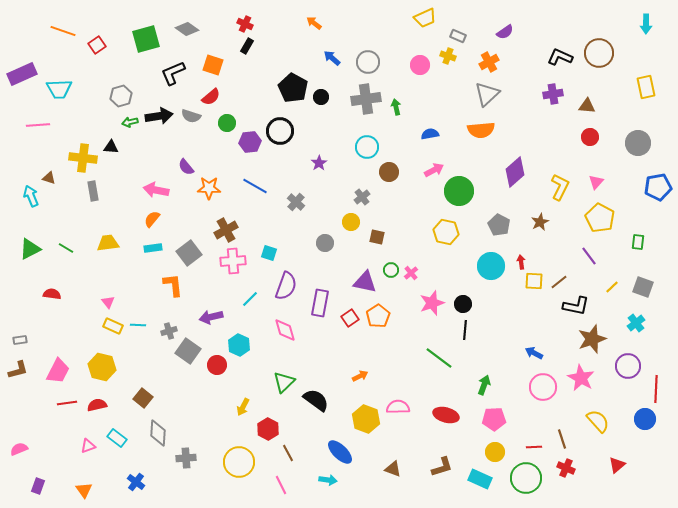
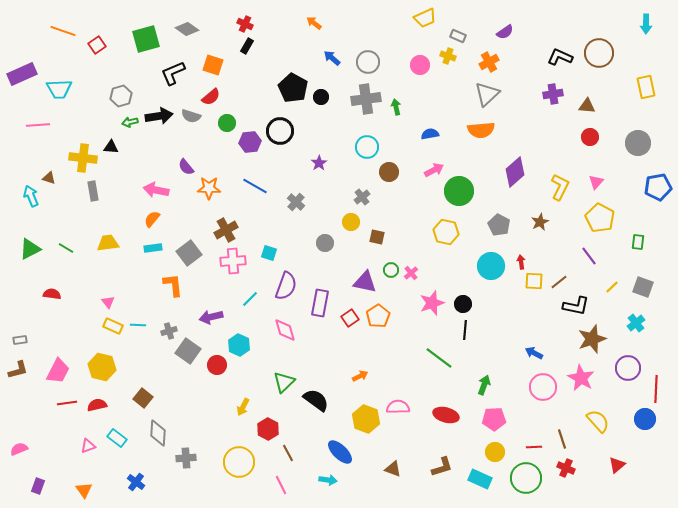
purple circle at (628, 366): moved 2 px down
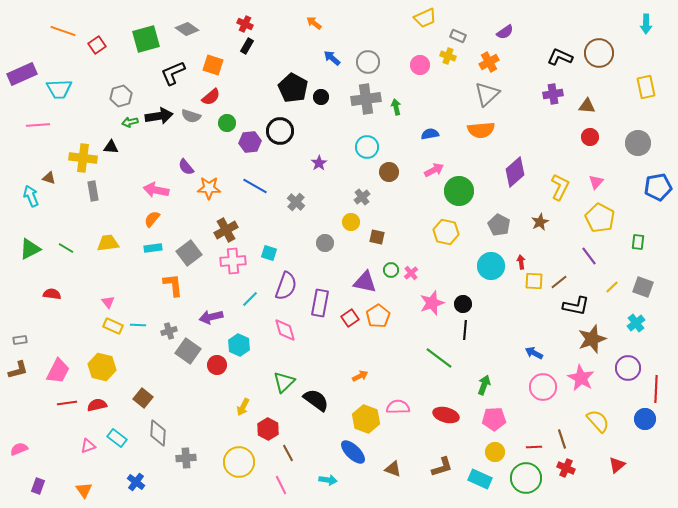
blue ellipse at (340, 452): moved 13 px right
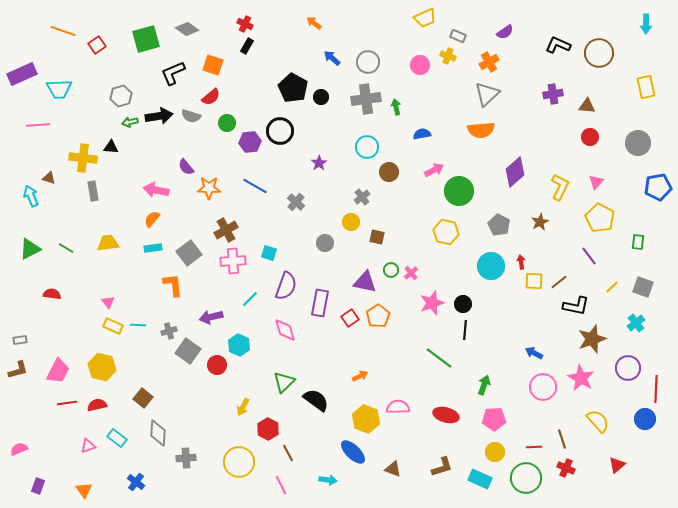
black L-shape at (560, 57): moved 2 px left, 12 px up
blue semicircle at (430, 134): moved 8 px left
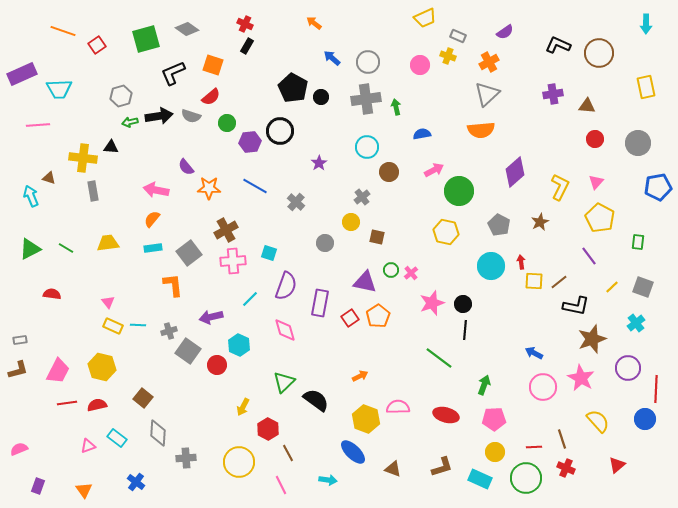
red circle at (590, 137): moved 5 px right, 2 px down
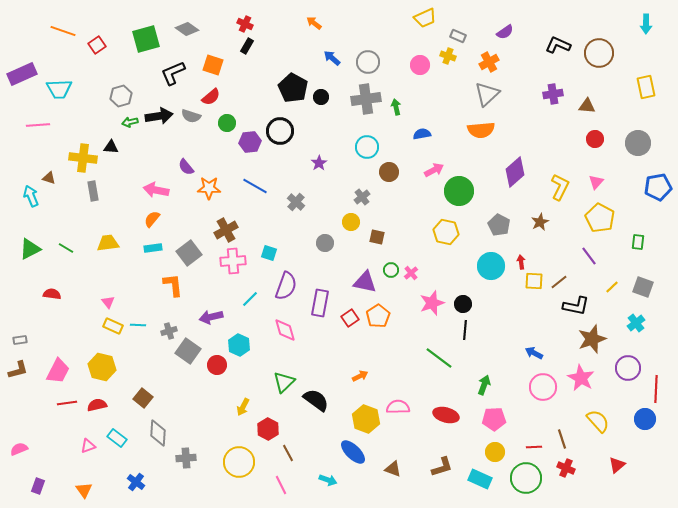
cyan arrow at (328, 480): rotated 12 degrees clockwise
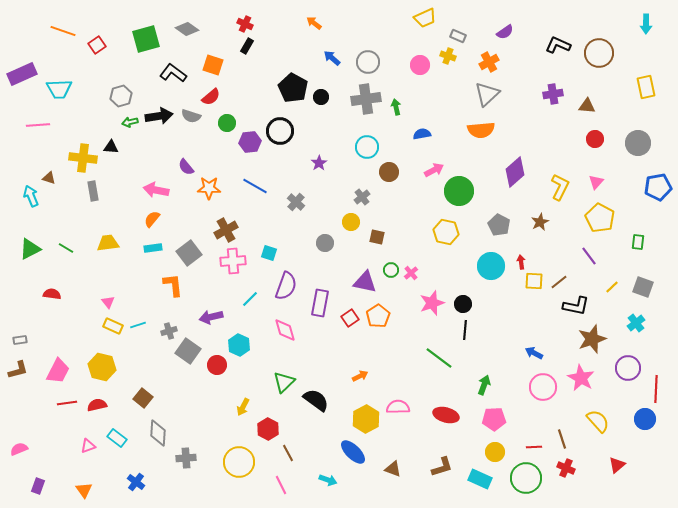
black L-shape at (173, 73): rotated 60 degrees clockwise
cyan line at (138, 325): rotated 21 degrees counterclockwise
yellow hexagon at (366, 419): rotated 12 degrees clockwise
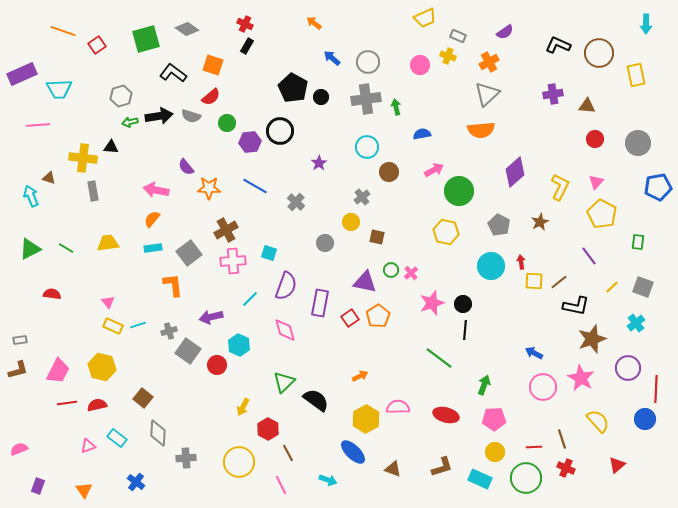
yellow rectangle at (646, 87): moved 10 px left, 12 px up
yellow pentagon at (600, 218): moved 2 px right, 4 px up
